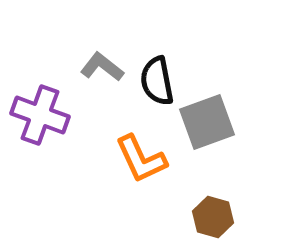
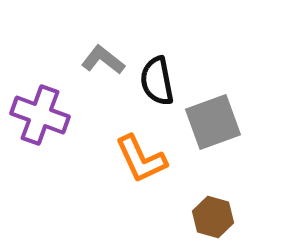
gray L-shape: moved 1 px right, 7 px up
gray square: moved 6 px right
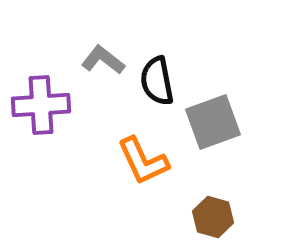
purple cross: moved 1 px right, 10 px up; rotated 24 degrees counterclockwise
orange L-shape: moved 2 px right, 2 px down
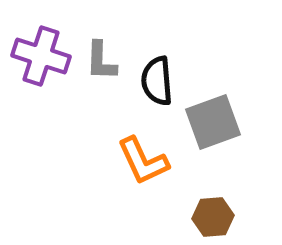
gray L-shape: moved 2 px left, 1 px down; rotated 126 degrees counterclockwise
black semicircle: rotated 6 degrees clockwise
purple cross: moved 49 px up; rotated 22 degrees clockwise
brown hexagon: rotated 21 degrees counterclockwise
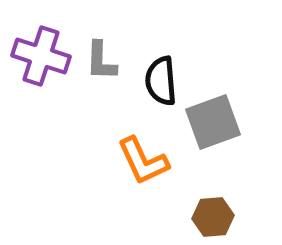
black semicircle: moved 4 px right
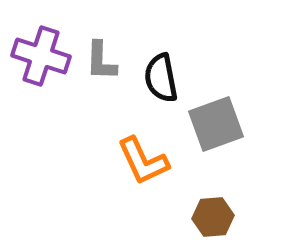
black semicircle: moved 3 px up; rotated 6 degrees counterclockwise
gray square: moved 3 px right, 2 px down
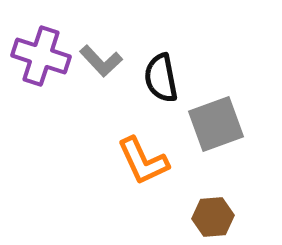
gray L-shape: rotated 45 degrees counterclockwise
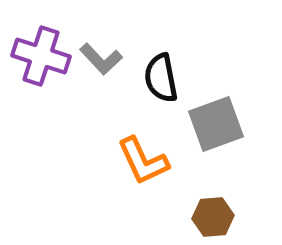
gray L-shape: moved 2 px up
